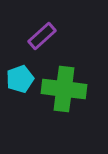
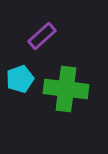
green cross: moved 2 px right
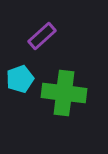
green cross: moved 2 px left, 4 px down
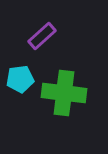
cyan pentagon: rotated 12 degrees clockwise
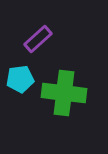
purple rectangle: moved 4 px left, 3 px down
